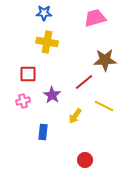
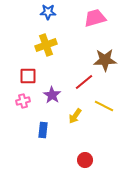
blue star: moved 4 px right, 1 px up
yellow cross: moved 1 px left, 3 px down; rotated 30 degrees counterclockwise
red square: moved 2 px down
blue rectangle: moved 2 px up
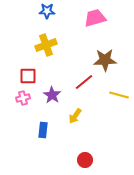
blue star: moved 1 px left, 1 px up
pink cross: moved 3 px up
yellow line: moved 15 px right, 11 px up; rotated 12 degrees counterclockwise
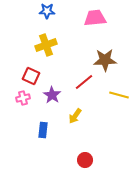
pink trapezoid: rotated 10 degrees clockwise
red square: moved 3 px right; rotated 24 degrees clockwise
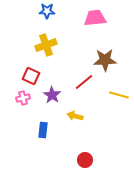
yellow arrow: rotated 70 degrees clockwise
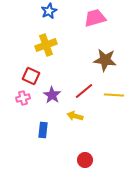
blue star: moved 2 px right; rotated 28 degrees counterclockwise
pink trapezoid: rotated 10 degrees counterclockwise
brown star: rotated 10 degrees clockwise
red line: moved 9 px down
yellow line: moved 5 px left; rotated 12 degrees counterclockwise
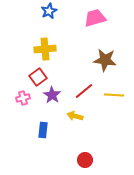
yellow cross: moved 1 px left, 4 px down; rotated 15 degrees clockwise
red square: moved 7 px right, 1 px down; rotated 30 degrees clockwise
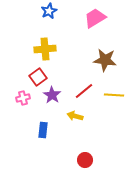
pink trapezoid: rotated 15 degrees counterclockwise
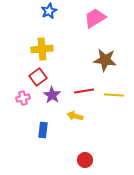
yellow cross: moved 3 px left
red line: rotated 30 degrees clockwise
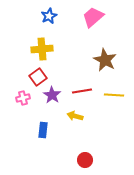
blue star: moved 5 px down
pink trapezoid: moved 2 px left, 1 px up; rotated 10 degrees counterclockwise
brown star: rotated 20 degrees clockwise
red line: moved 2 px left
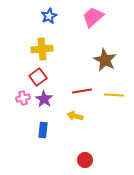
purple star: moved 8 px left, 4 px down
